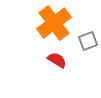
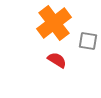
gray square: rotated 30 degrees clockwise
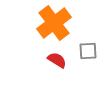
gray square: moved 10 px down; rotated 12 degrees counterclockwise
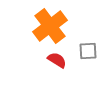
orange cross: moved 4 px left, 3 px down
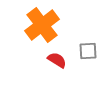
orange cross: moved 8 px left, 1 px up
